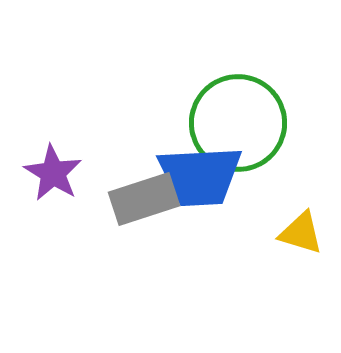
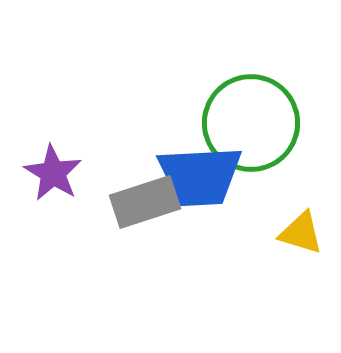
green circle: moved 13 px right
gray rectangle: moved 1 px right, 3 px down
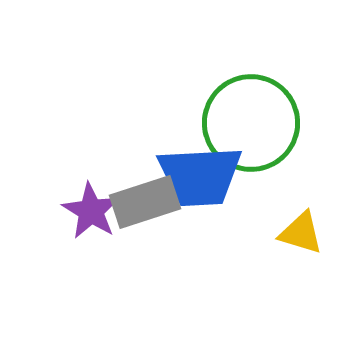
purple star: moved 38 px right, 38 px down
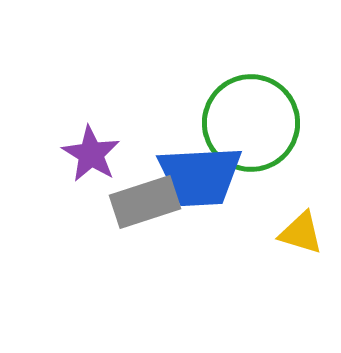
purple star: moved 57 px up
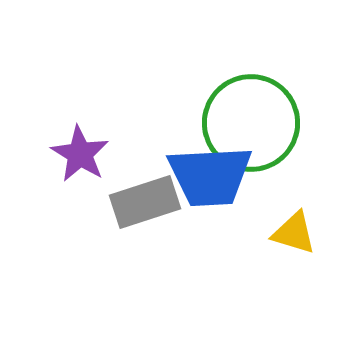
purple star: moved 11 px left
blue trapezoid: moved 10 px right
yellow triangle: moved 7 px left
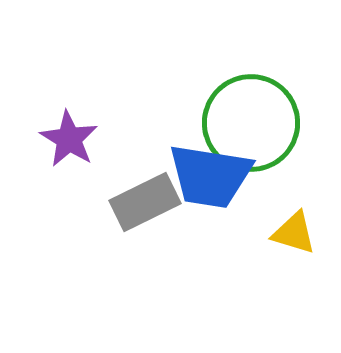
purple star: moved 11 px left, 15 px up
blue trapezoid: rotated 12 degrees clockwise
gray rectangle: rotated 8 degrees counterclockwise
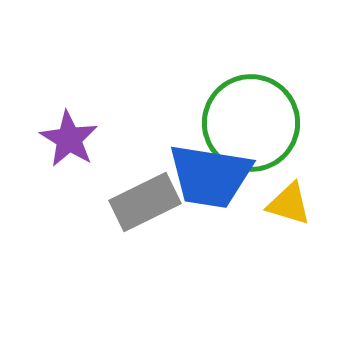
yellow triangle: moved 5 px left, 29 px up
